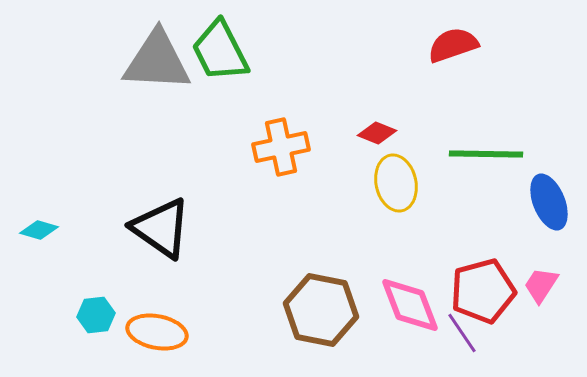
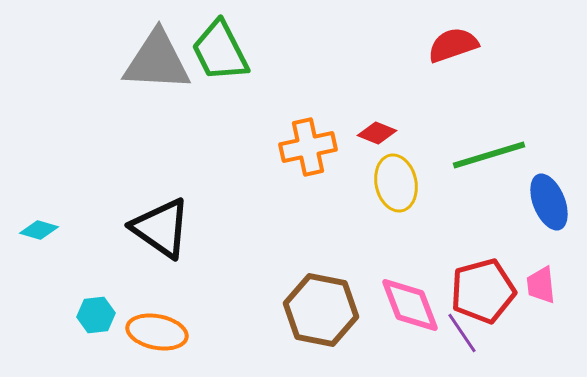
orange cross: moved 27 px right
green line: moved 3 px right, 1 px down; rotated 18 degrees counterclockwise
pink trapezoid: rotated 39 degrees counterclockwise
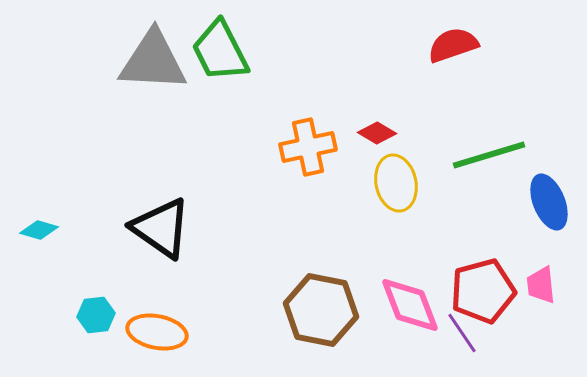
gray triangle: moved 4 px left
red diamond: rotated 9 degrees clockwise
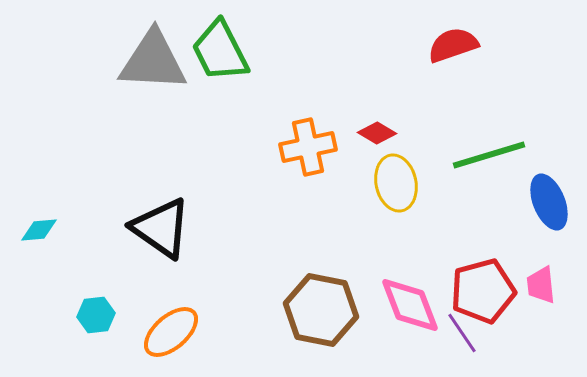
cyan diamond: rotated 21 degrees counterclockwise
orange ellipse: moved 14 px right; rotated 52 degrees counterclockwise
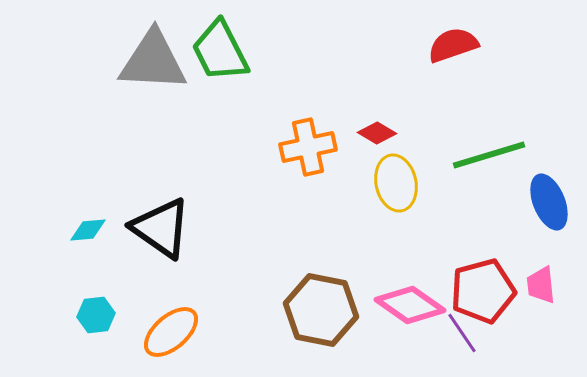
cyan diamond: moved 49 px right
pink diamond: rotated 34 degrees counterclockwise
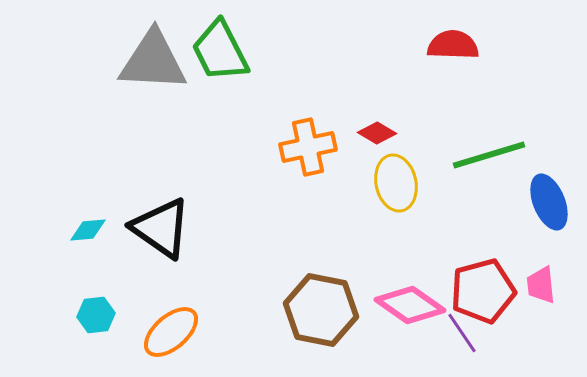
red semicircle: rotated 21 degrees clockwise
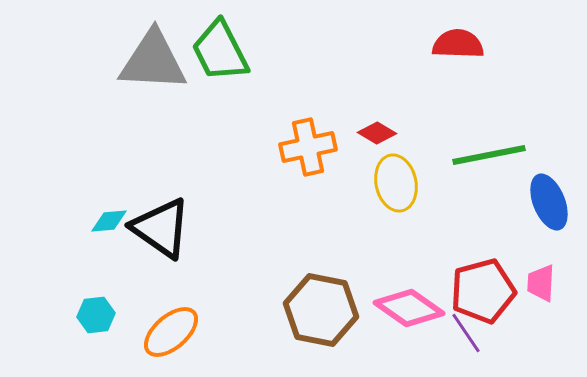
red semicircle: moved 5 px right, 1 px up
green line: rotated 6 degrees clockwise
cyan diamond: moved 21 px right, 9 px up
pink trapezoid: moved 2 px up; rotated 9 degrees clockwise
pink diamond: moved 1 px left, 3 px down
purple line: moved 4 px right
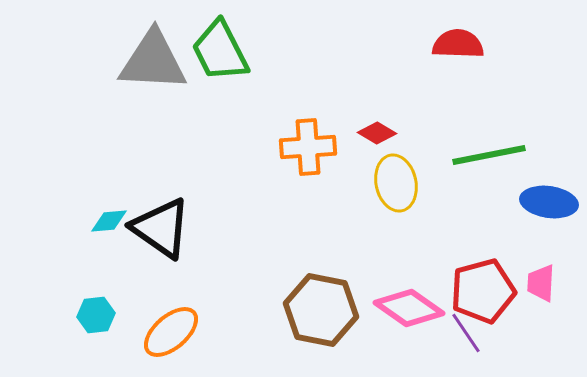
orange cross: rotated 8 degrees clockwise
blue ellipse: rotated 60 degrees counterclockwise
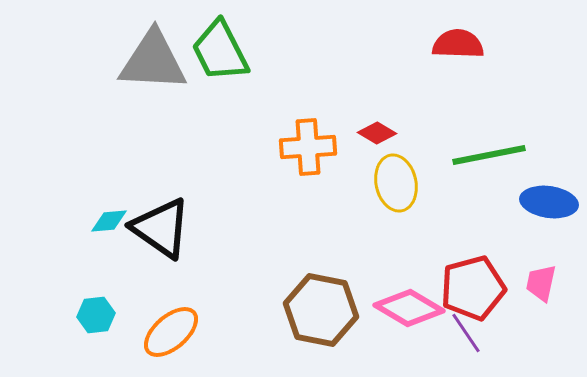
pink trapezoid: rotated 9 degrees clockwise
red pentagon: moved 10 px left, 3 px up
pink diamond: rotated 4 degrees counterclockwise
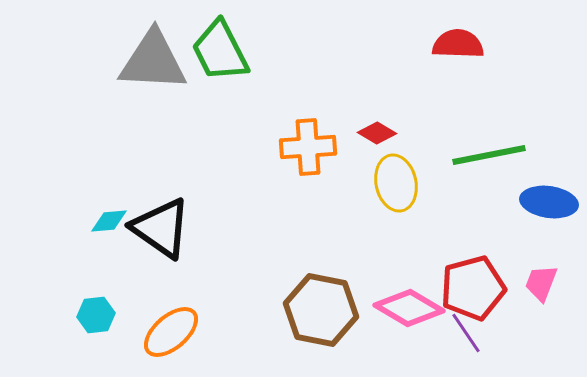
pink trapezoid: rotated 9 degrees clockwise
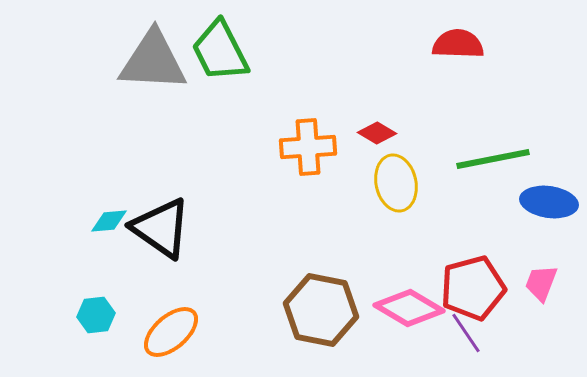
green line: moved 4 px right, 4 px down
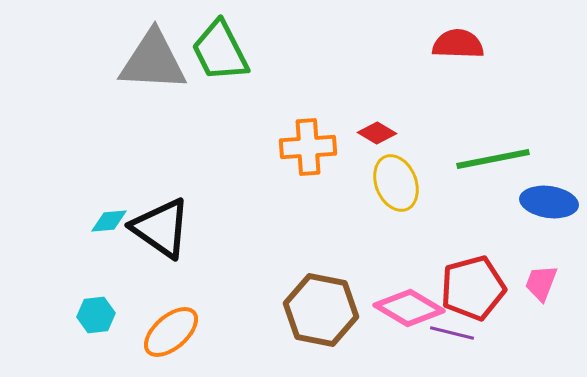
yellow ellipse: rotated 10 degrees counterclockwise
purple line: moved 14 px left; rotated 42 degrees counterclockwise
